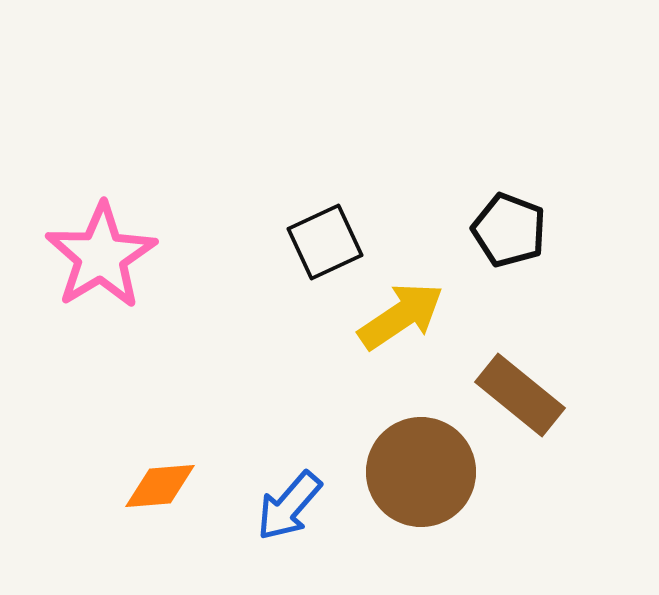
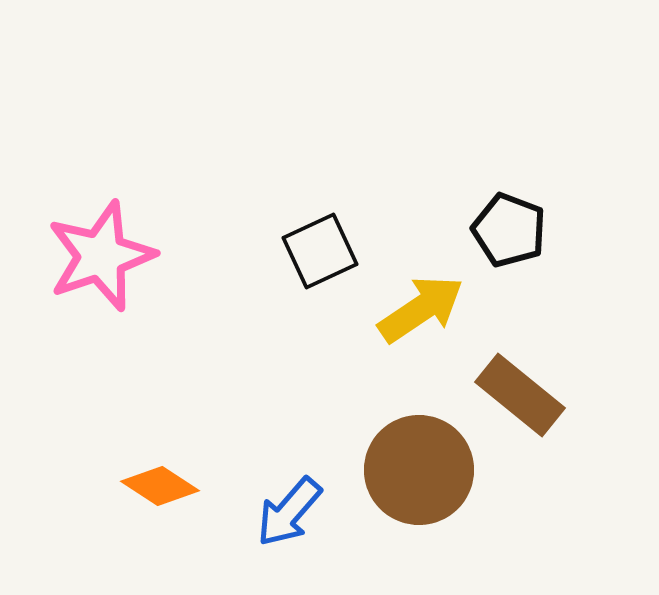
black square: moved 5 px left, 9 px down
pink star: rotated 12 degrees clockwise
yellow arrow: moved 20 px right, 7 px up
brown circle: moved 2 px left, 2 px up
orange diamond: rotated 38 degrees clockwise
blue arrow: moved 6 px down
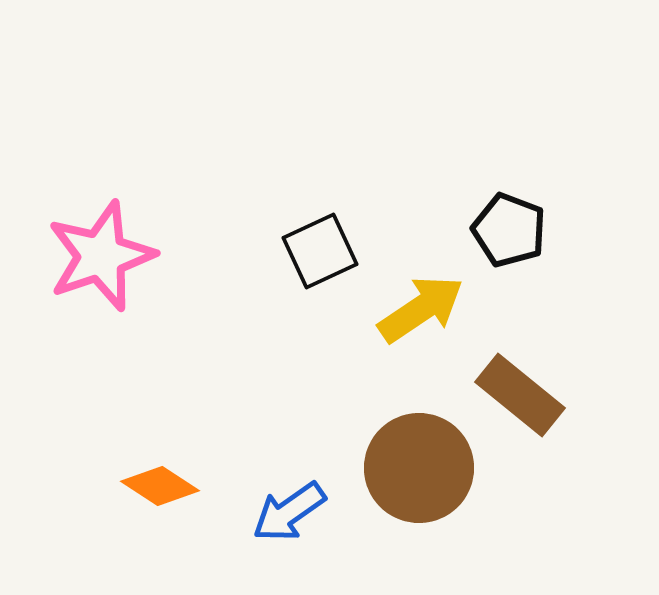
brown circle: moved 2 px up
blue arrow: rotated 14 degrees clockwise
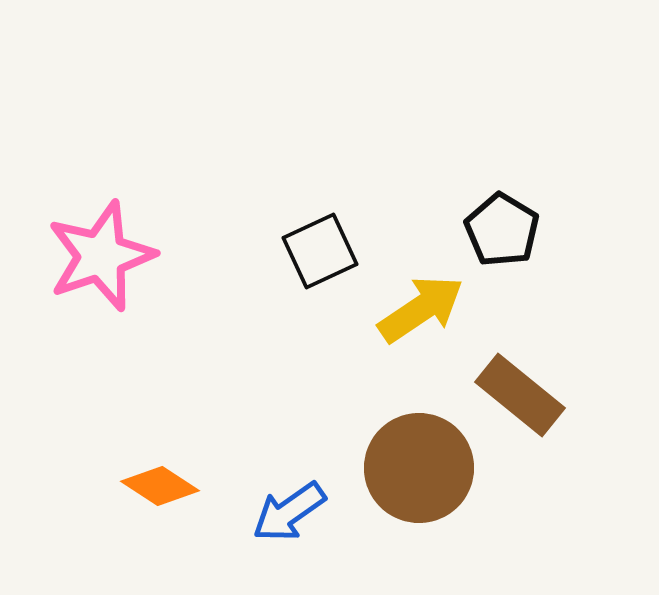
black pentagon: moved 7 px left; rotated 10 degrees clockwise
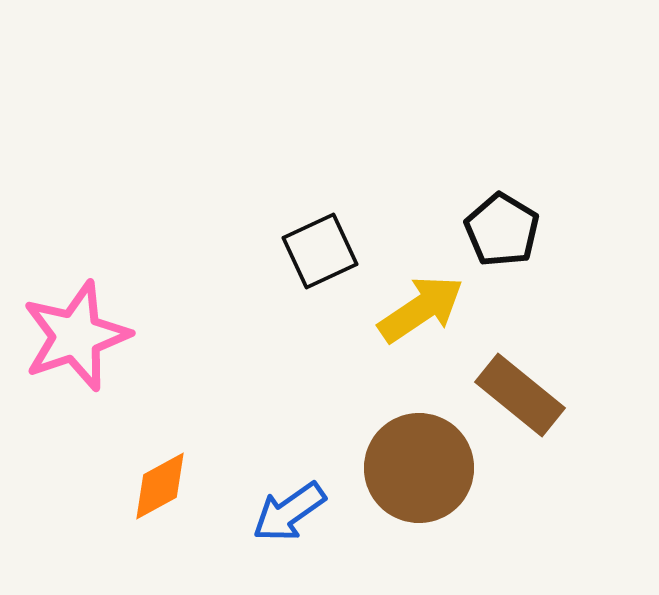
pink star: moved 25 px left, 80 px down
orange diamond: rotated 62 degrees counterclockwise
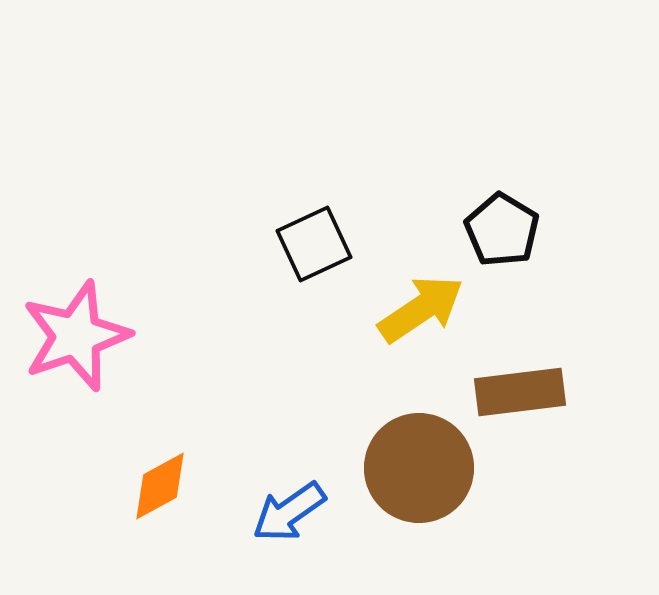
black square: moved 6 px left, 7 px up
brown rectangle: moved 3 px up; rotated 46 degrees counterclockwise
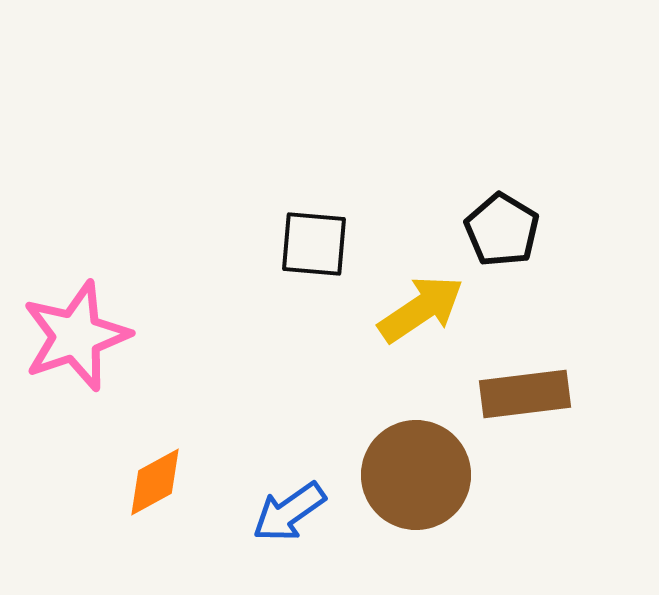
black square: rotated 30 degrees clockwise
brown rectangle: moved 5 px right, 2 px down
brown circle: moved 3 px left, 7 px down
orange diamond: moved 5 px left, 4 px up
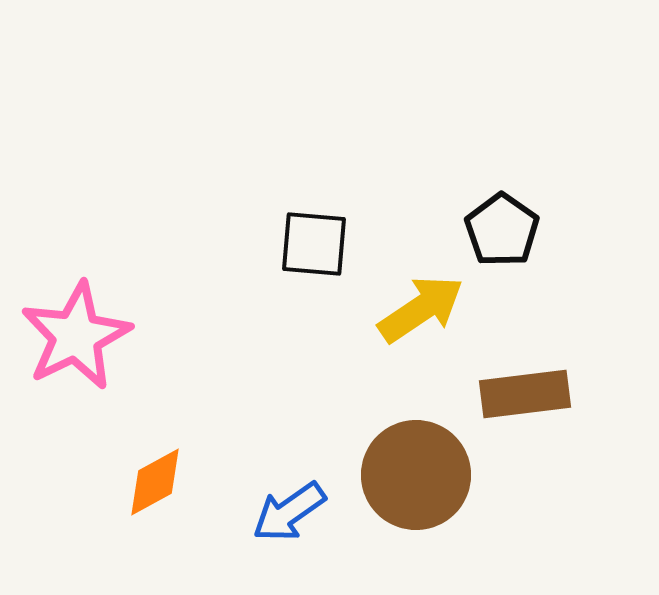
black pentagon: rotated 4 degrees clockwise
pink star: rotated 7 degrees counterclockwise
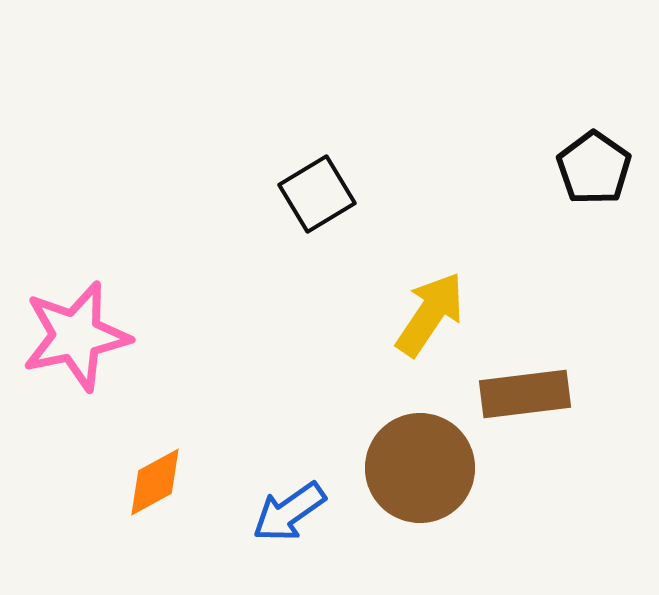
black pentagon: moved 92 px right, 62 px up
black square: moved 3 px right, 50 px up; rotated 36 degrees counterclockwise
yellow arrow: moved 9 px right, 5 px down; rotated 22 degrees counterclockwise
pink star: rotated 14 degrees clockwise
brown circle: moved 4 px right, 7 px up
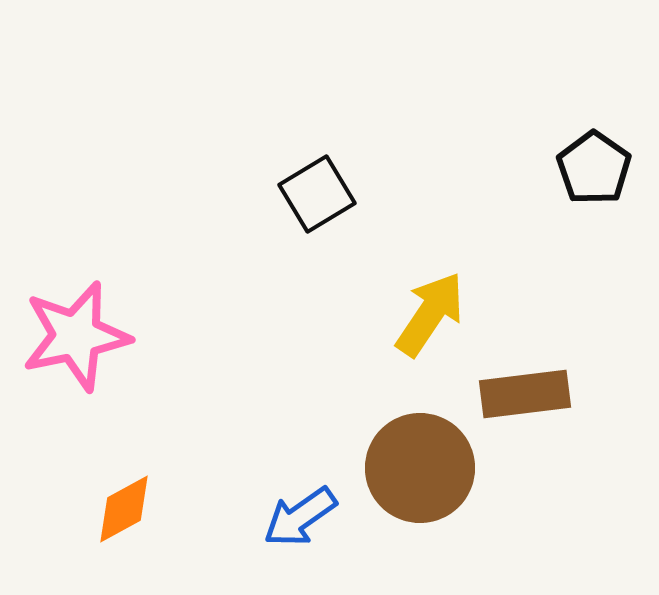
orange diamond: moved 31 px left, 27 px down
blue arrow: moved 11 px right, 5 px down
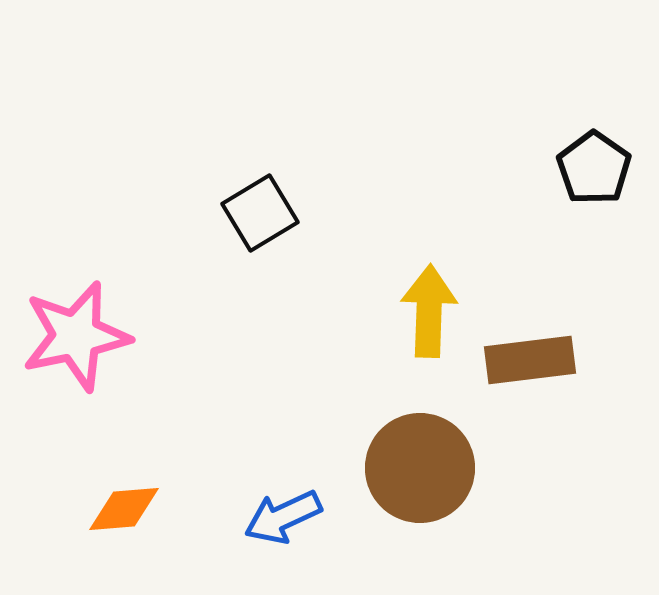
black square: moved 57 px left, 19 px down
yellow arrow: moved 1 px left, 3 px up; rotated 32 degrees counterclockwise
brown rectangle: moved 5 px right, 34 px up
orange diamond: rotated 24 degrees clockwise
blue arrow: moved 17 px left; rotated 10 degrees clockwise
